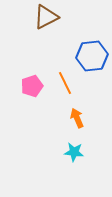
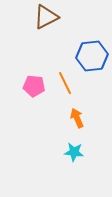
pink pentagon: moved 2 px right; rotated 25 degrees clockwise
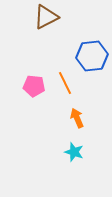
cyan star: rotated 12 degrees clockwise
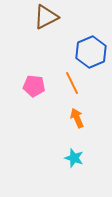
blue hexagon: moved 1 px left, 4 px up; rotated 16 degrees counterclockwise
orange line: moved 7 px right
cyan star: moved 6 px down
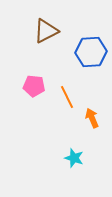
brown triangle: moved 14 px down
blue hexagon: rotated 20 degrees clockwise
orange line: moved 5 px left, 14 px down
orange arrow: moved 15 px right
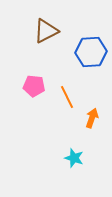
orange arrow: rotated 42 degrees clockwise
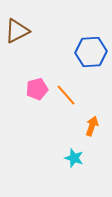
brown triangle: moved 29 px left
pink pentagon: moved 3 px right, 3 px down; rotated 20 degrees counterclockwise
orange line: moved 1 px left, 2 px up; rotated 15 degrees counterclockwise
orange arrow: moved 8 px down
